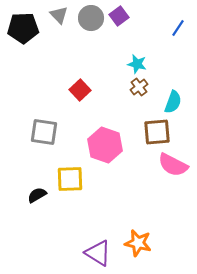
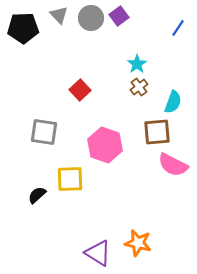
cyan star: rotated 24 degrees clockwise
black semicircle: rotated 12 degrees counterclockwise
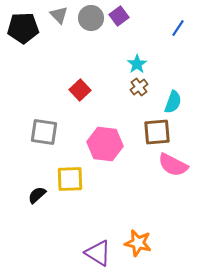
pink hexagon: moved 1 px up; rotated 12 degrees counterclockwise
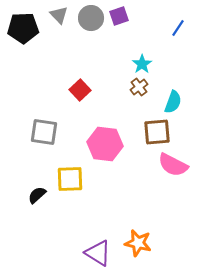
purple square: rotated 18 degrees clockwise
cyan star: moved 5 px right
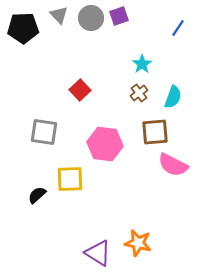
brown cross: moved 6 px down
cyan semicircle: moved 5 px up
brown square: moved 2 px left
